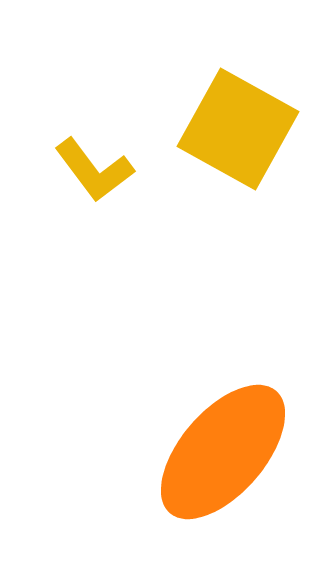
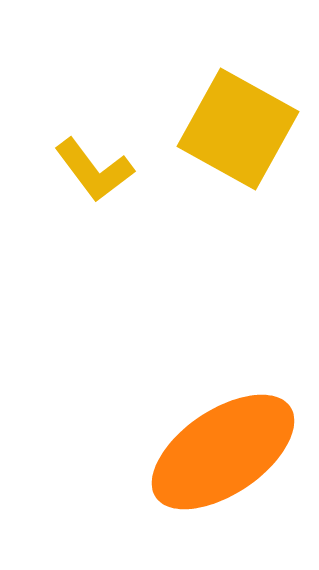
orange ellipse: rotated 15 degrees clockwise
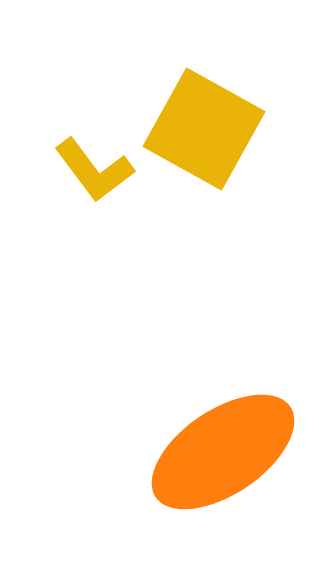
yellow square: moved 34 px left
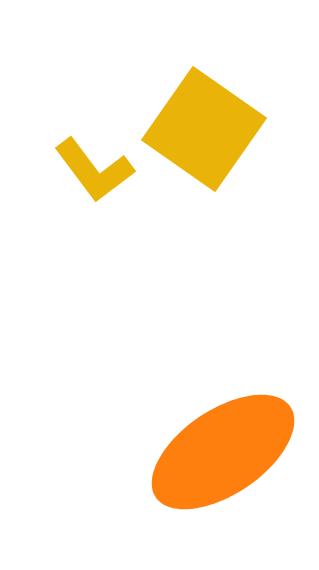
yellow square: rotated 6 degrees clockwise
